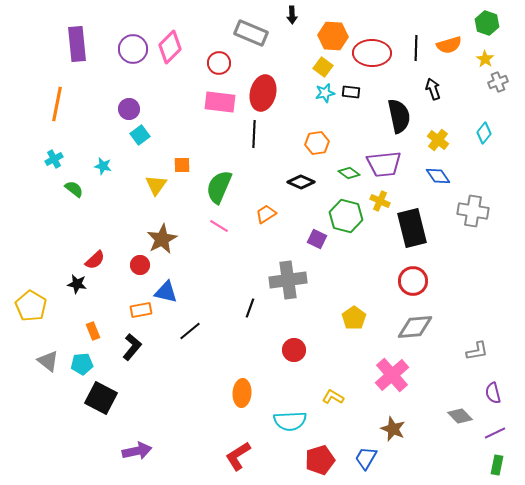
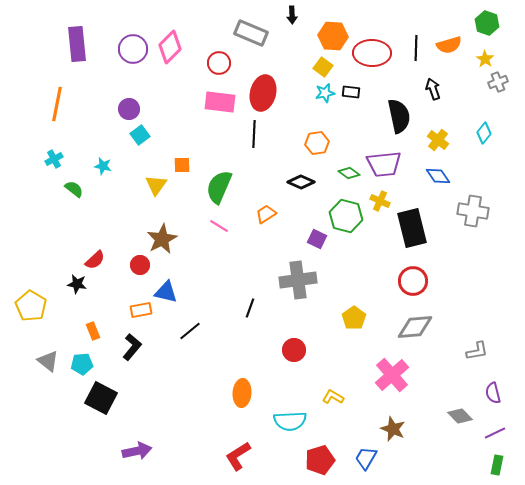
gray cross at (288, 280): moved 10 px right
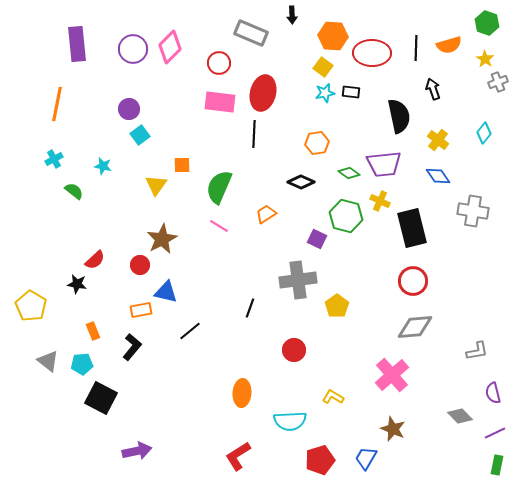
green semicircle at (74, 189): moved 2 px down
yellow pentagon at (354, 318): moved 17 px left, 12 px up
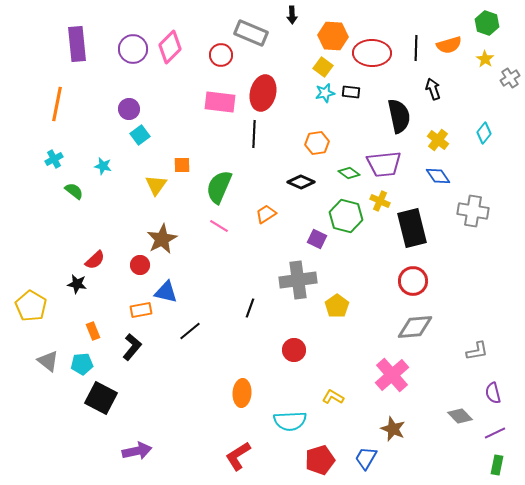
red circle at (219, 63): moved 2 px right, 8 px up
gray cross at (498, 82): moved 12 px right, 4 px up; rotated 12 degrees counterclockwise
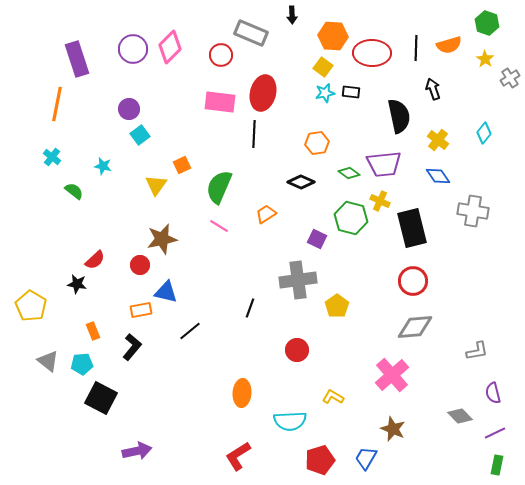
purple rectangle at (77, 44): moved 15 px down; rotated 12 degrees counterclockwise
cyan cross at (54, 159): moved 2 px left, 2 px up; rotated 24 degrees counterclockwise
orange square at (182, 165): rotated 24 degrees counterclockwise
green hexagon at (346, 216): moved 5 px right, 2 px down
brown star at (162, 239): rotated 16 degrees clockwise
red circle at (294, 350): moved 3 px right
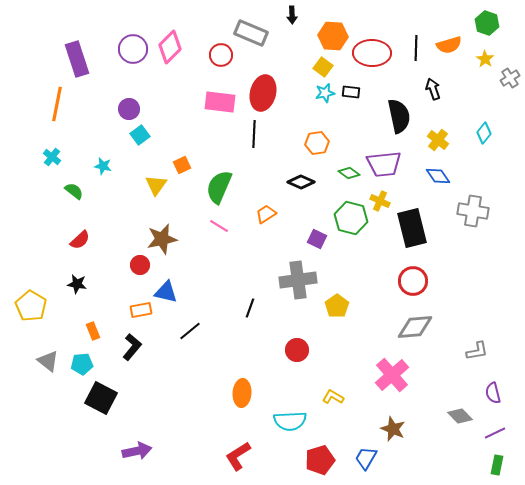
red semicircle at (95, 260): moved 15 px left, 20 px up
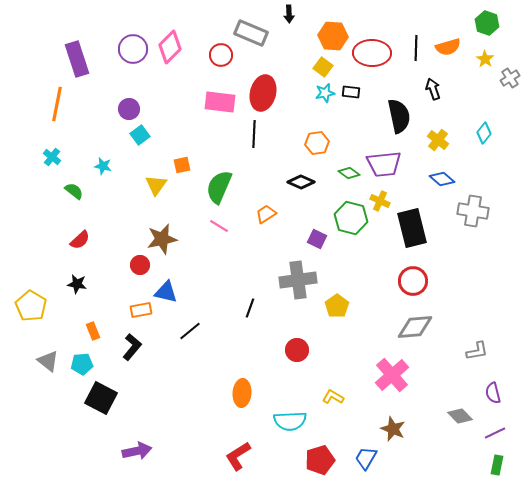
black arrow at (292, 15): moved 3 px left, 1 px up
orange semicircle at (449, 45): moved 1 px left, 2 px down
orange square at (182, 165): rotated 12 degrees clockwise
blue diamond at (438, 176): moved 4 px right, 3 px down; rotated 15 degrees counterclockwise
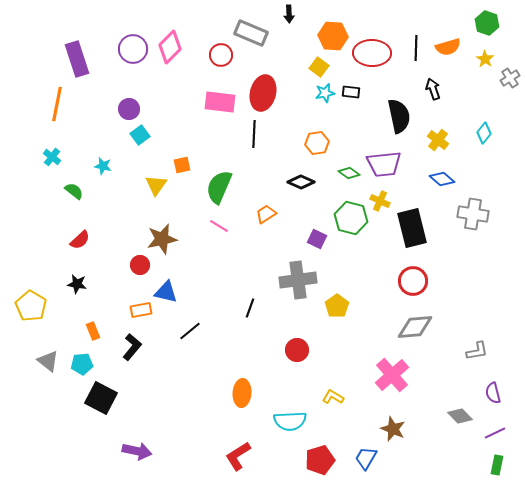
yellow square at (323, 67): moved 4 px left
gray cross at (473, 211): moved 3 px down
purple arrow at (137, 451): rotated 24 degrees clockwise
